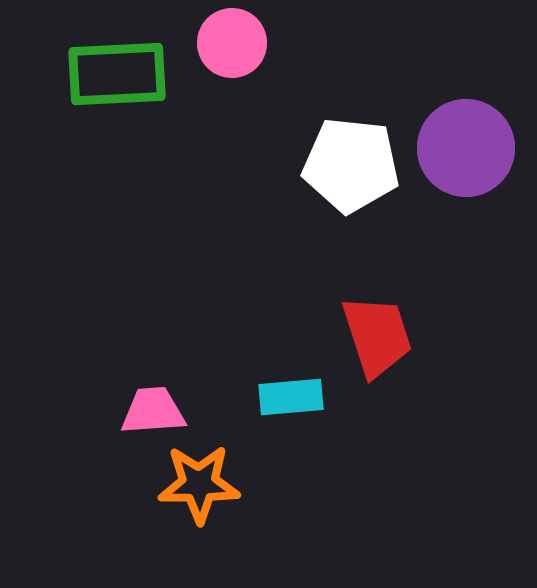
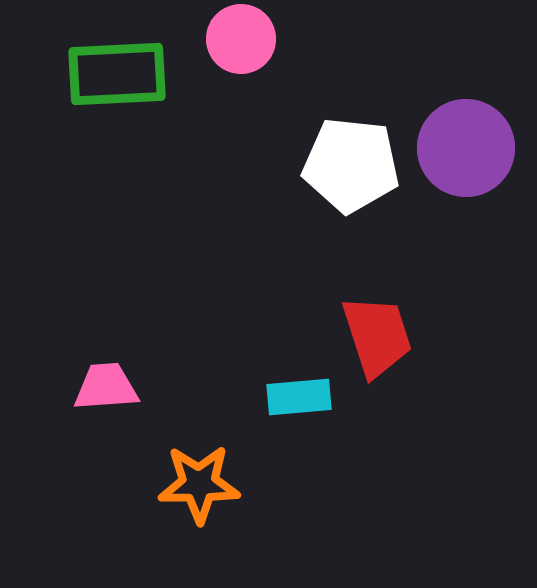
pink circle: moved 9 px right, 4 px up
cyan rectangle: moved 8 px right
pink trapezoid: moved 47 px left, 24 px up
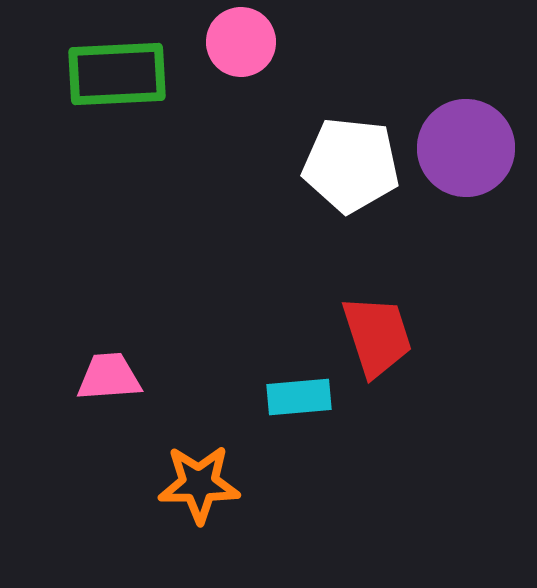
pink circle: moved 3 px down
pink trapezoid: moved 3 px right, 10 px up
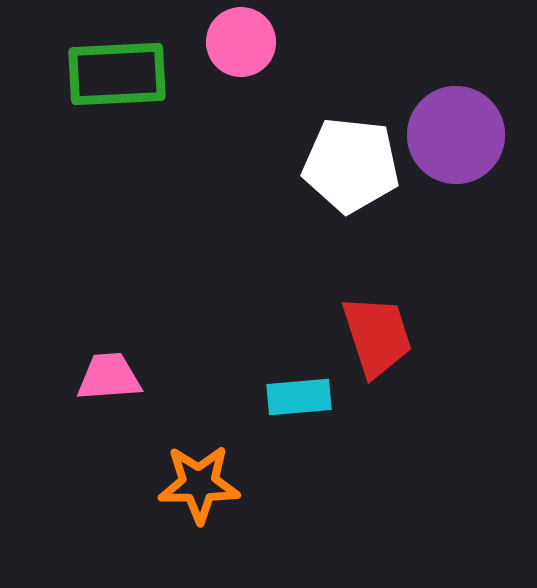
purple circle: moved 10 px left, 13 px up
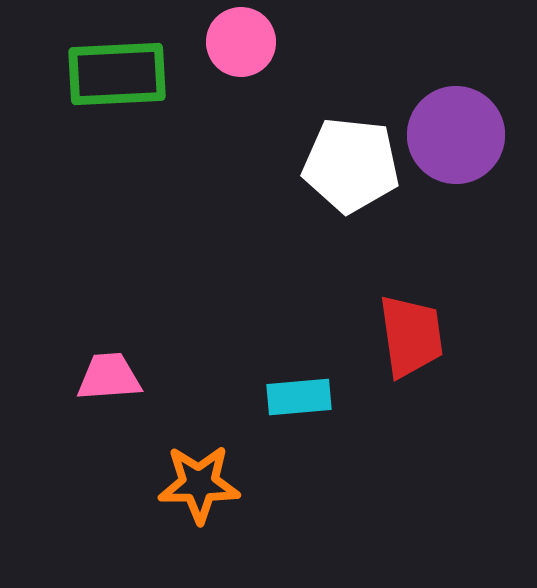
red trapezoid: moved 34 px right; rotated 10 degrees clockwise
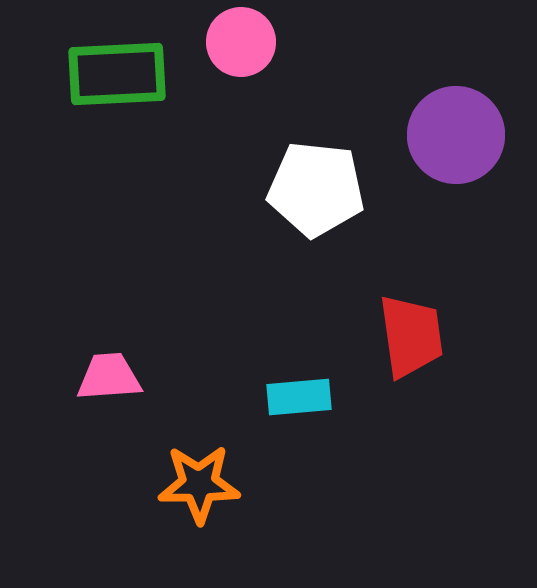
white pentagon: moved 35 px left, 24 px down
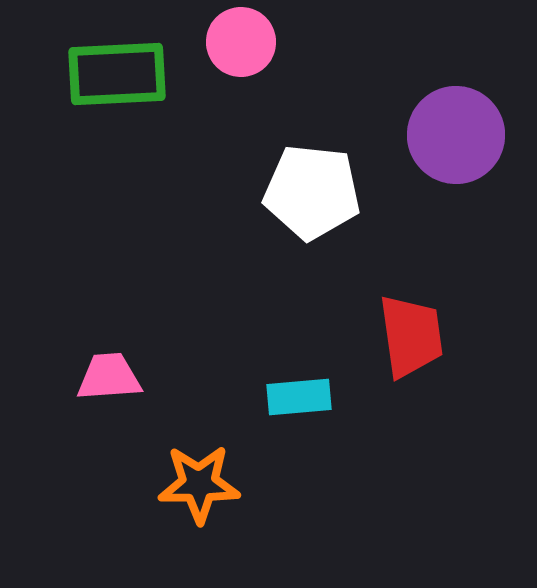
white pentagon: moved 4 px left, 3 px down
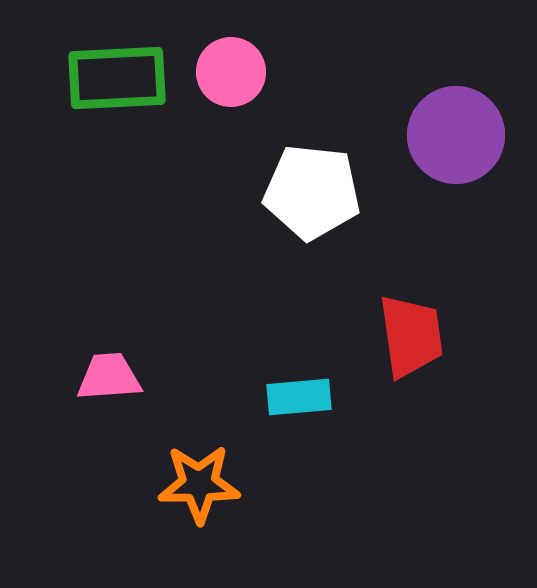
pink circle: moved 10 px left, 30 px down
green rectangle: moved 4 px down
